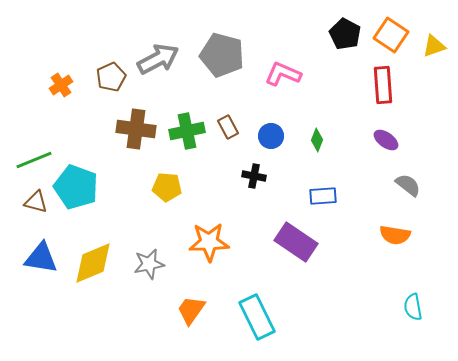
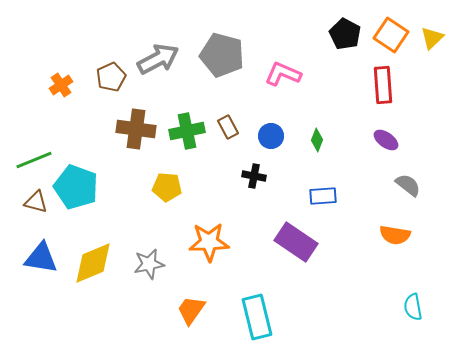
yellow triangle: moved 2 px left, 8 px up; rotated 25 degrees counterclockwise
cyan rectangle: rotated 12 degrees clockwise
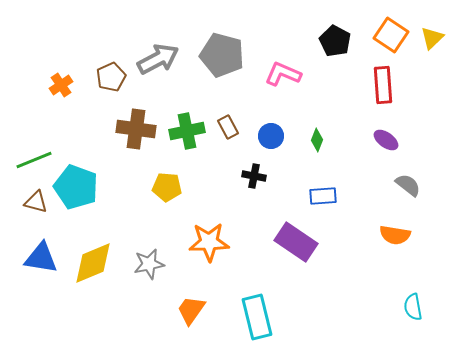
black pentagon: moved 10 px left, 7 px down
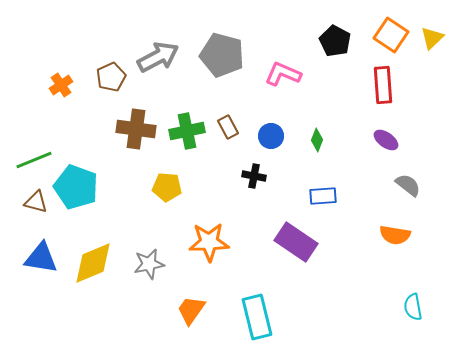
gray arrow: moved 2 px up
